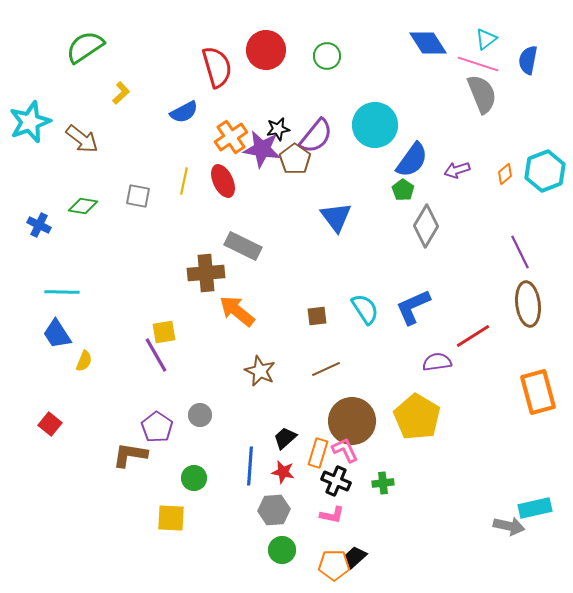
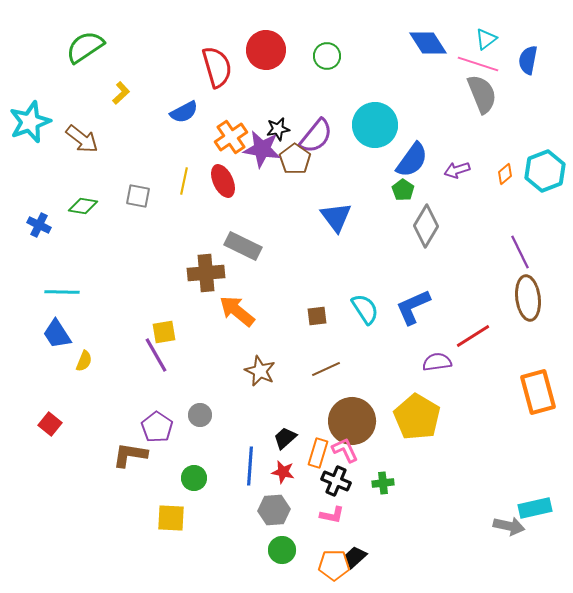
brown ellipse at (528, 304): moved 6 px up
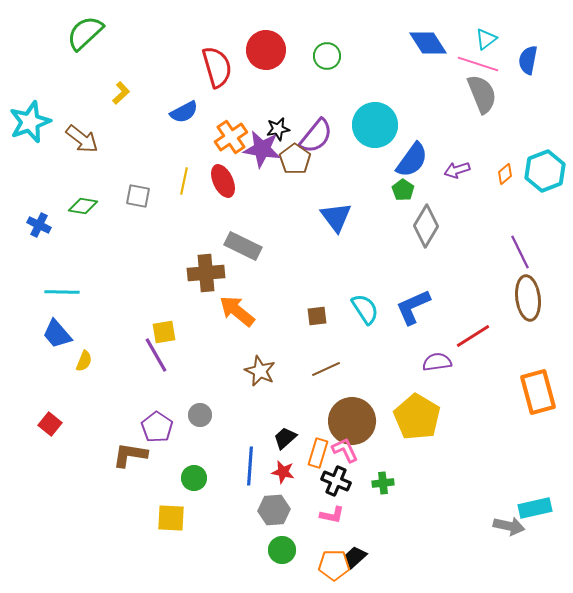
green semicircle at (85, 47): moved 14 px up; rotated 9 degrees counterclockwise
blue trapezoid at (57, 334): rotated 8 degrees counterclockwise
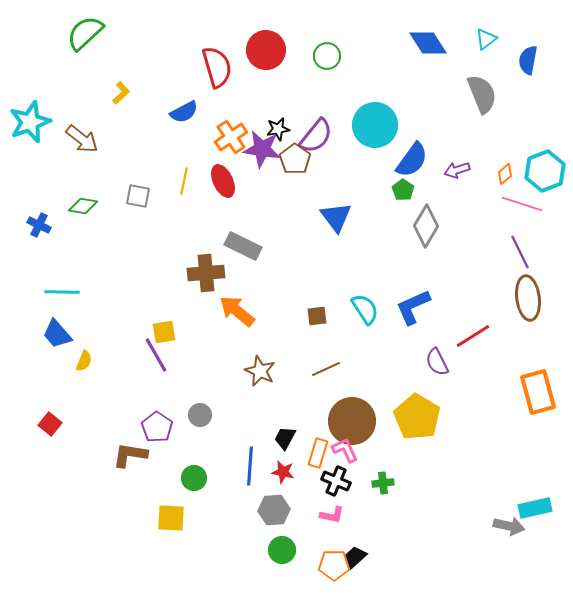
pink line at (478, 64): moved 44 px right, 140 px down
purple semicircle at (437, 362): rotated 108 degrees counterclockwise
black trapezoid at (285, 438): rotated 20 degrees counterclockwise
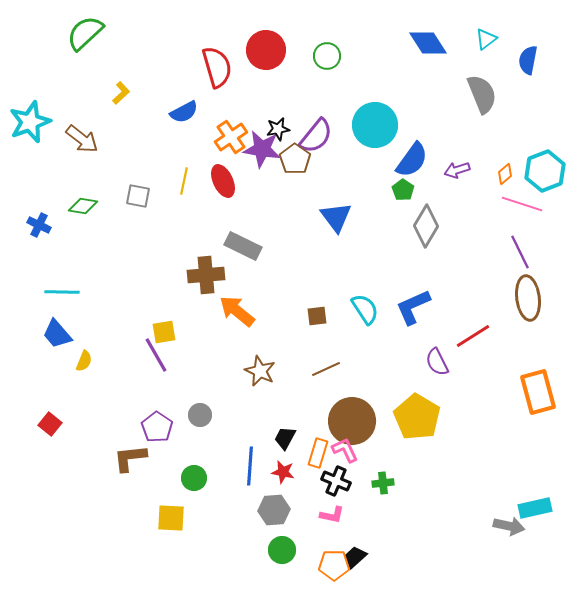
brown cross at (206, 273): moved 2 px down
brown L-shape at (130, 455): moved 3 px down; rotated 15 degrees counterclockwise
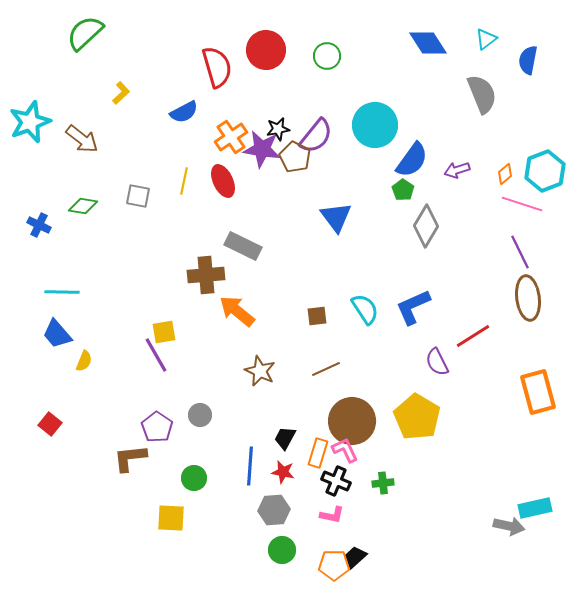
brown pentagon at (295, 159): moved 2 px up; rotated 8 degrees counterclockwise
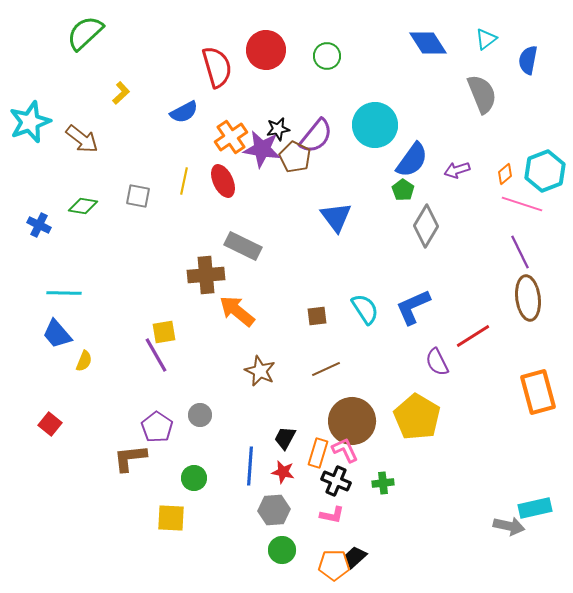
cyan line at (62, 292): moved 2 px right, 1 px down
